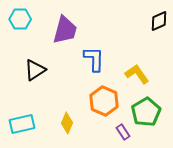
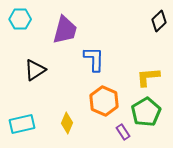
black diamond: rotated 20 degrees counterclockwise
yellow L-shape: moved 11 px right, 3 px down; rotated 60 degrees counterclockwise
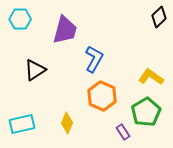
black diamond: moved 4 px up
blue L-shape: rotated 28 degrees clockwise
yellow L-shape: moved 3 px right; rotated 40 degrees clockwise
orange hexagon: moved 2 px left, 5 px up
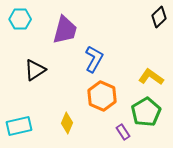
cyan rectangle: moved 3 px left, 2 px down
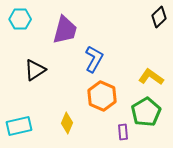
purple rectangle: rotated 28 degrees clockwise
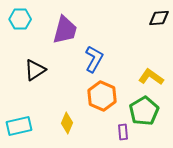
black diamond: moved 1 px down; rotated 40 degrees clockwise
green pentagon: moved 2 px left, 1 px up
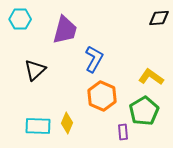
black triangle: rotated 10 degrees counterclockwise
cyan rectangle: moved 19 px right; rotated 15 degrees clockwise
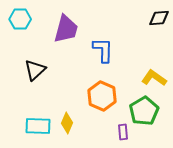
purple trapezoid: moved 1 px right, 1 px up
blue L-shape: moved 9 px right, 9 px up; rotated 28 degrees counterclockwise
yellow L-shape: moved 3 px right, 1 px down
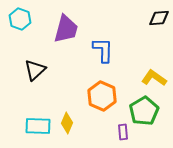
cyan hexagon: rotated 20 degrees clockwise
